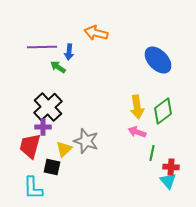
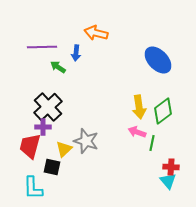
blue arrow: moved 7 px right, 1 px down
yellow arrow: moved 2 px right
green line: moved 10 px up
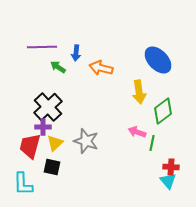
orange arrow: moved 5 px right, 35 px down
yellow arrow: moved 15 px up
yellow triangle: moved 9 px left, 6 px up
cyan L-shape: moved 10 px left, 4 px up
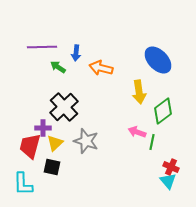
black cross: moved 16 px right
purple cross: moved 1 px down
green line: moved 1 px up
red cross: rotated 21 degrees clockwise
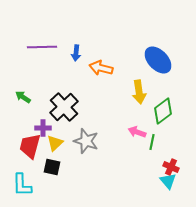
green arrow: moved 35 px left, 30 px down
cyan L-shape: moved 1 px left, 1 px down
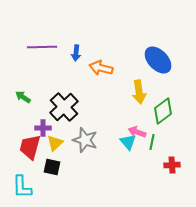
gray star: moved 1 px left, 1 px up
red trapezoid: moved 1 px down
red cross: moved 1 px right, 2 px up; rotated 28 degrees counterclockwise
cyan triangle: moved 40 px left, 39 px up
cyan L-shape: moved 2 px down
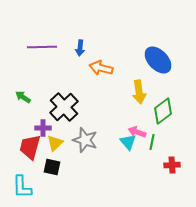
blue arrow: moved 4 px right, 5 px up
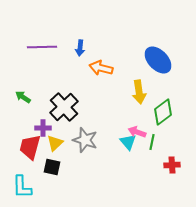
green diamond: moved 1 px down
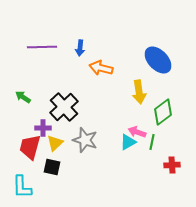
cyan triangle: rotated 42 degrees clockwise
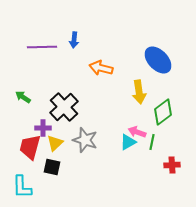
blue arrow: moved 6 px left, 8 px up
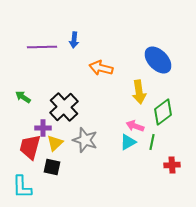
pink arrow: moved 2 px left, 6 px up
